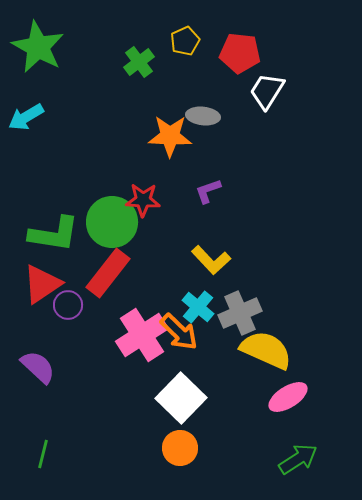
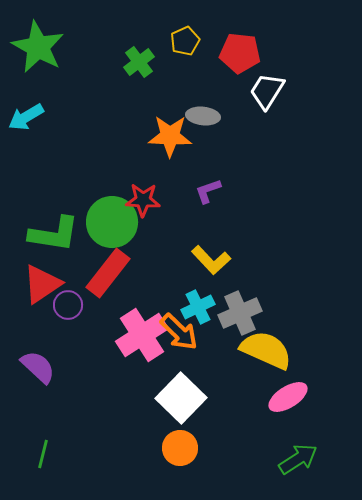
cyan cross: rotated 24 degrees clockwise
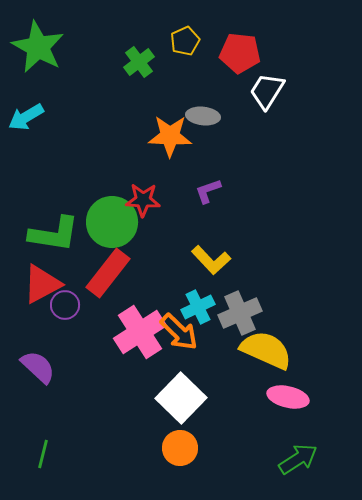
red triangle: rotated 6 degrees clockwise
purple circle: moved 3 px left
pink cross: moved 2 px left, 3 px up
pink ellipse: rotated 45 degrees clockwise
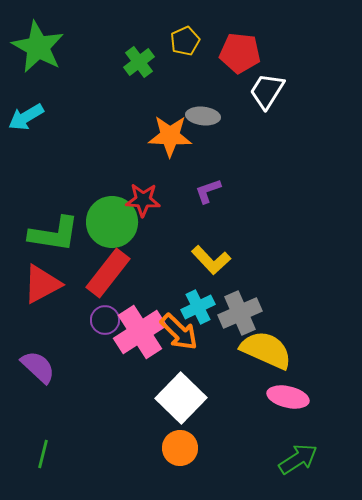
purple circle: moved 40 px right, 15 px down
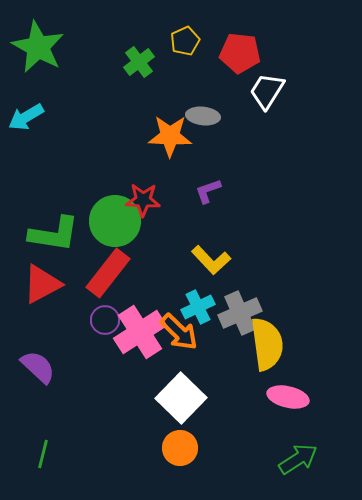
green circle: moved 3 px right, 1 px up
yellow semicircle: moved 1 px right, 6 px up; rotated 58 degrees clockwise
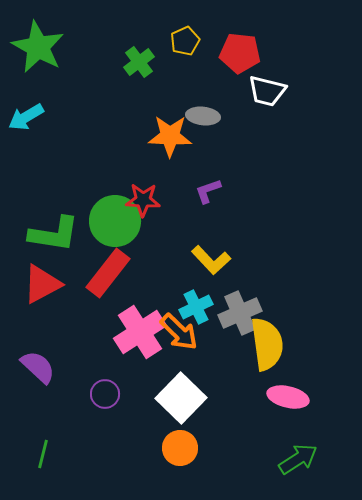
white trapezoid: rotated 108 degrees counterclockwise
cyan cross: moved 2 px left
purple circle: moved 74 px down
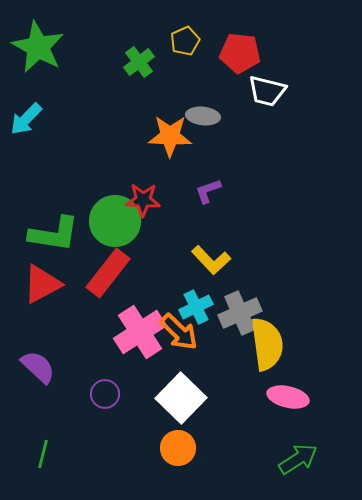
cyan arrow: moved 2 px down; rotated 15 degrees counterclockwise
orange circle: moved 2 px left
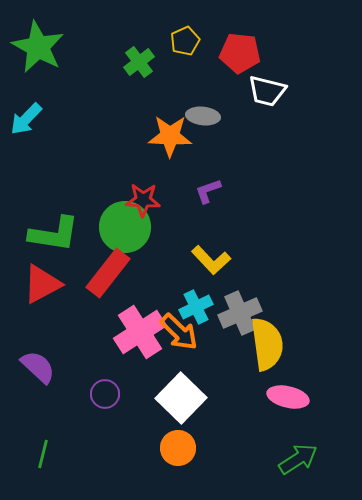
green circle: moved 10 px right, 6 px down
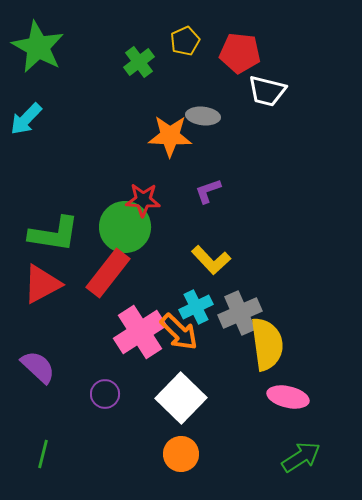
orange circle: moved 3 px right, 6 px down
green arrow: moved 3 px right, 2 px up
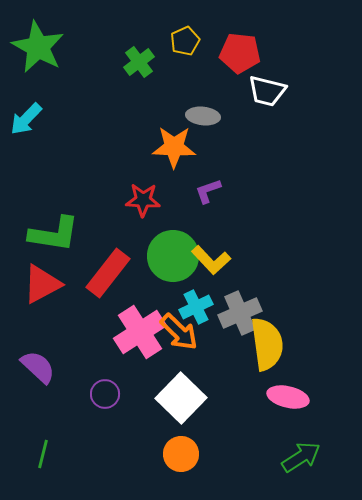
orange star: moved 4 px right, 11 px down
green circle: moved 48 px right, 29 px down
